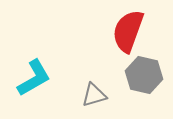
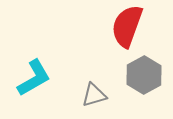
red semicircle: moved 1 px left, 5 px up
gray hexagon: rotated 18 degrees clockwise
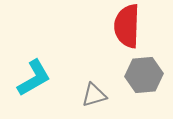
red semicircle: rotated 18 degrees counterclockwise
gray hexagon: rotated 24 degrees clockwise
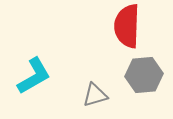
cyan L-shape: moved 2 px up
gray triangle: moved 1 px right
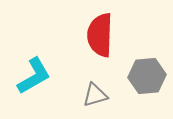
red semicircle: moved 27 px left, 9 px down
gray hexagon: moved 3 px right, 1 px down
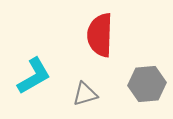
gray hexagon: moved 8 px down
gray triangle: moved 10 px left, 1 px up
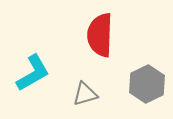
cyan L-shape: moved 1 px left, 3 px up
gray hexagon: rotated 21 degrees counterclockwise
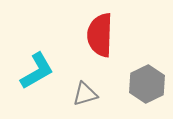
cyan L-shape: moved 4 px right, 2 px up
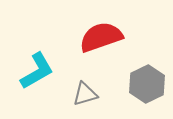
red semicircle: moved 1 px right, 2 px down; rotated 69 degrees clockwise
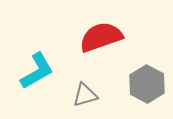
gray hexagon: rotated 6 degrees counterclockwise
gray triangle: moved 1 px down
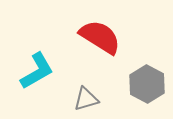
red semicircle: moved 1 px left; rotated 51 degrees clockwise
gray triangle: moved 1 px right, 4 px down
